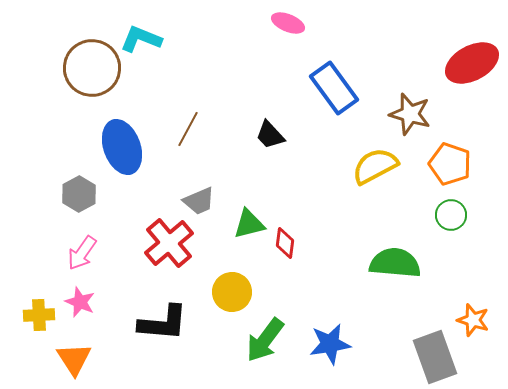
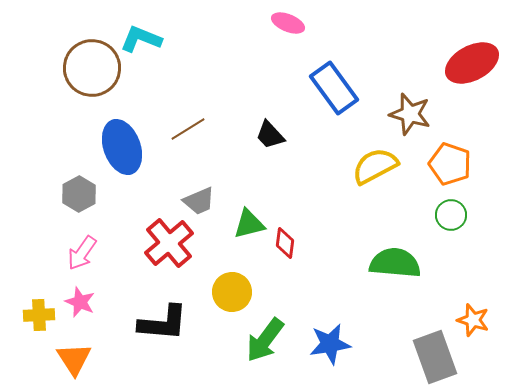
brown line: rotated 30 degrees clockwise
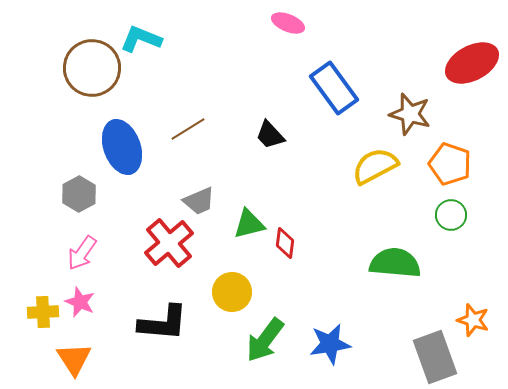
yellow cross: moved 4 px right, 3 px up
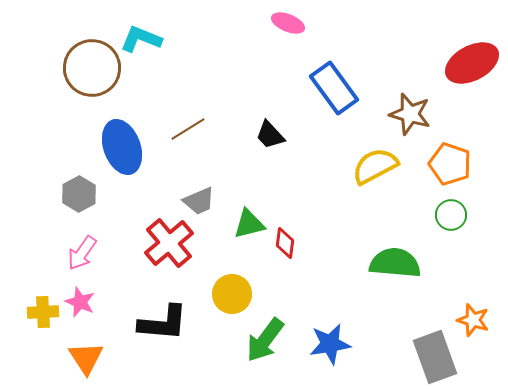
yellow circle: moved 2 px down
orange triangle: moved 12 px right, 1 px up
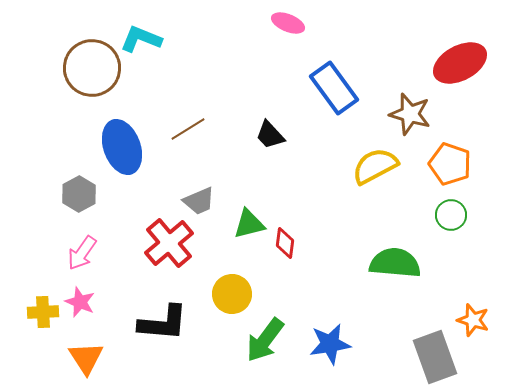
red ellipse: moved 12 px left
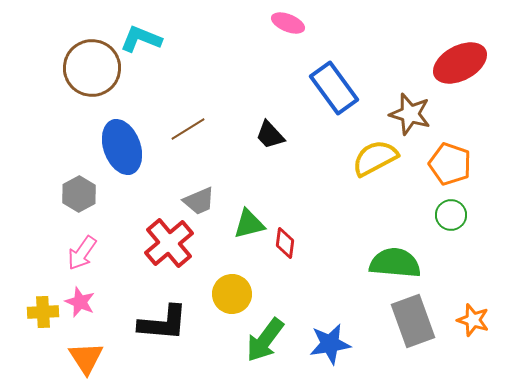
yellow semicircle: moved 8 px up
gray rectangle: moved 22 px left, 36 px up
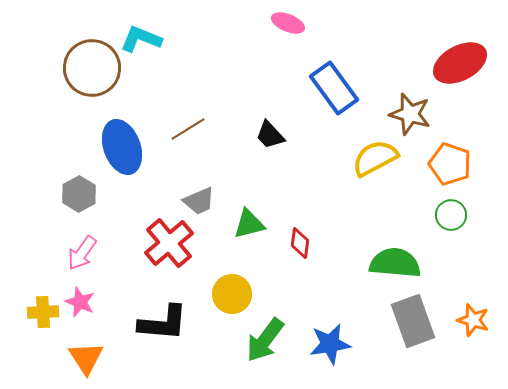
red diamond: moved 15 px right
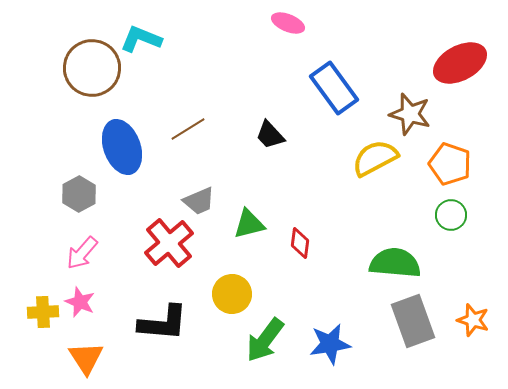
pink arrow: rotated 6 degrees clockwise
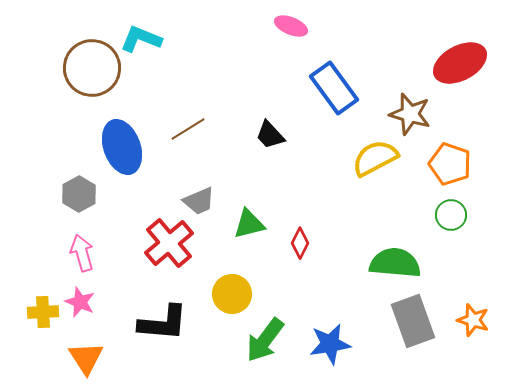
pink ellipse: moved 3 px right, 3 px down
red diamond: rotated 20 degrees clockwise
pink arrow: rotated 123 degrees clockwise
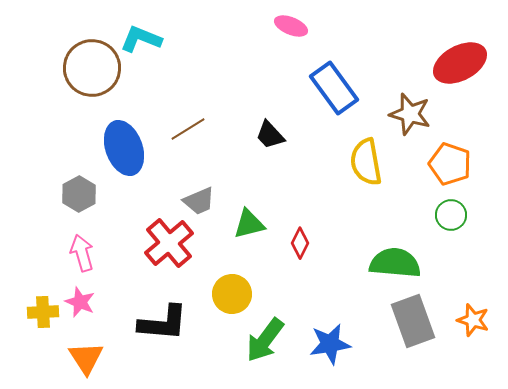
blue ellipse: moved 2 px right, 1 px down
yellow semicircle: moved 9 px left, 4 px down; rotated 72 degrees counterclockwise
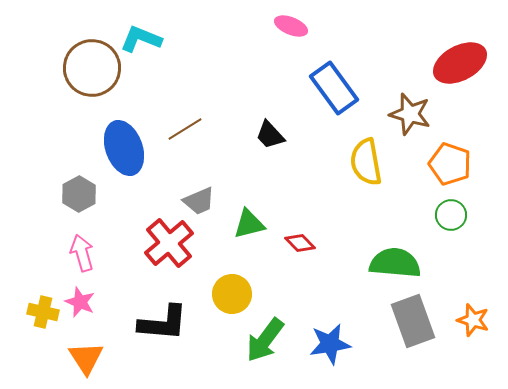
brown line: moved 3 px left
red diamond: rotated 72 degrees counterclockwise
yellow cross: rotated 16 degrees clockwise
